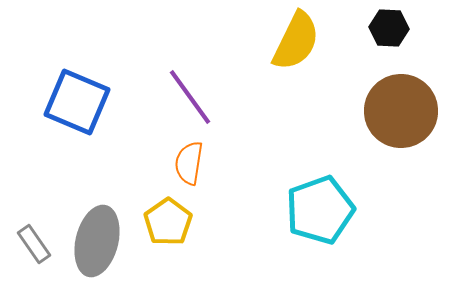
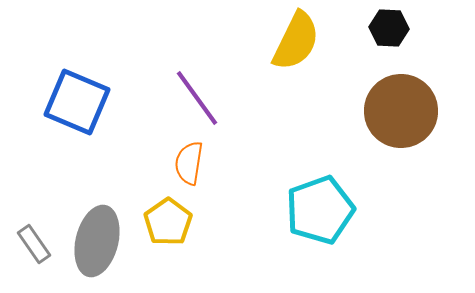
purple line: moved 7 px right, 1 px down
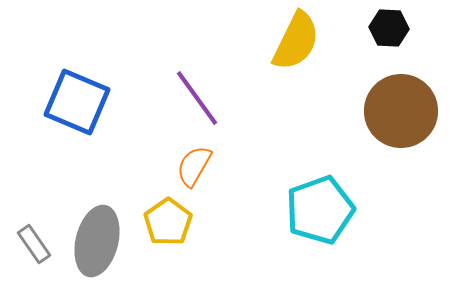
orange semicircle: moved 5 px right, 3 px down; rotated 21 degrees clockwise
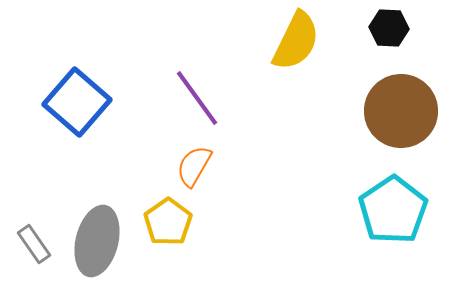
blue square: rotated 18 degrees clockwise
cyan pentagon: moved 73 px right; rotated 14 degrees counterclockwise
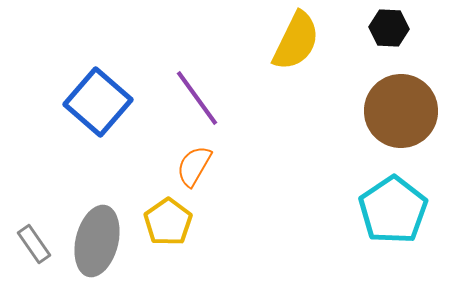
blue square: moved 21 px right
